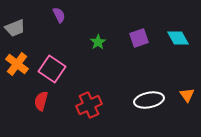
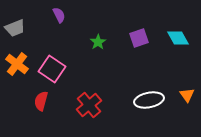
red cross: rotated 15 degrees counterclockwise
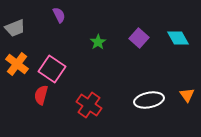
purple square: rotated 30 degrees counterclockwise
red semicircle: moved 6 px up
red cross: rotated 15 degrees counterclockwise
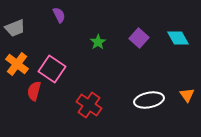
red semicircle: moved 7 px left, 4 px up
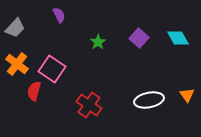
gray trapezoid: rotated 25 degrees counterclockwise
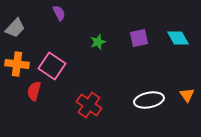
purple semicircle: moved 2 px up
purple square: rotated 36 degrees clockwise
green star: rotated 14 degrees clockwise
orange cross: rotated 30 degrees counterclockwise
pink square: moved 3 px up
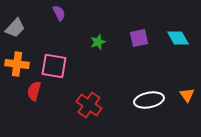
pink square: moved 2 px right; rotated 24 degrees counterclockwise
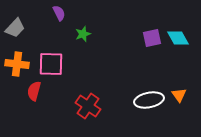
purple square: moved 13 px right
green star: moved 15 px left, 8 px up
pink square: moved 3 px left, 2 px up; rotated 8 degrees counterclockwise
orange triangle: moved 8 px left
red cross: moved 1 px left, 1 px down
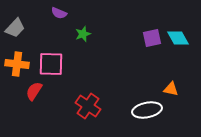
purple semicircle: rotated 140 degrees clockwise
red semicircle: rotated 18 degrees clockwise
orange triangle: moved 8 px left, 6 px up; rotated 42 degrees counterclockwise
white ellipse: moved 2 px left, 10 px down
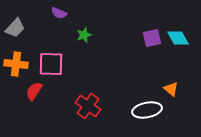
green star: moved 1 px right, 1 px down
orange cross: moved 1 px left
orange triangle: rotated 28 degrees clockwise
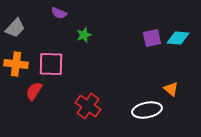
cyan diamond: rotated 55 degrees counterclockwise
